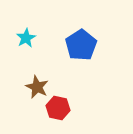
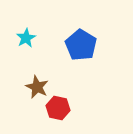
blue pentagon: rotated 8 degrees counterclockwise
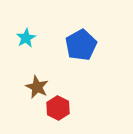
blue pentagon: rotated 12 degrees clockwise
red hexagon: rotated 15 degrees clockwise
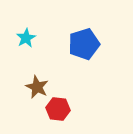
blue pentagon: moved 3 px right, 1 px up; rotated 12 degrees clockwise
red hexagon: moved 1 px down; rotated 20 degrees counterclockwise
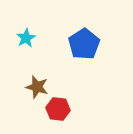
blue pentagon: rotated 16 degrees counterclockwise
brown star: rotated 10 degrees counterclockwise
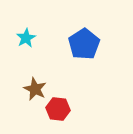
brown star: moved 2 px left, 2 px down; rotated 10 degrees clockwise
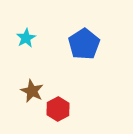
brown star: moved 3 px left, 2 px down
red hexagon: rotated 25 degrees clockwise
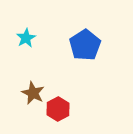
blue pentagon: moved 1 px right, 1 px down
brown star: moved 1 px right, 2 px down
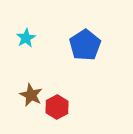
brown star: moved 2 px left, 2 px down
red hexagon: moved 1 px left, 2 px up
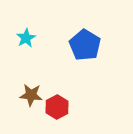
blue pentagon: rotated 8 degrees counterclockwise
brown star: rotated 20 degrees counterclockwise
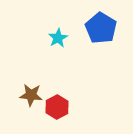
cyan star: moved 32 px right
blue pentagon: moved 16 px right, 17 px up
